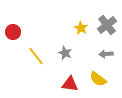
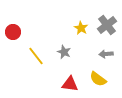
gray star: moved 1 px left, 1 px up
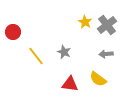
yellow star: moved 4 px right, 6 px up
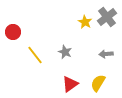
gray cross: moved 8 px up
gray star: moved 1 px right
yellow line: moved 1 px left, 1 px up
yellow semicircle: moved 4 px down; rotated 84 degrees clockwise
red triangle: rotated 42 degrees counterclockwise
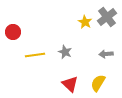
yellow line: rotated 60 degrees counterclockwise
red triangle: rotated 42 degrees counterclockwise
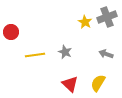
gray cross: rotated 18 degrees clockwise
red circle: moved 2 px left
gray arrow: rotated 24 degrees clockwise
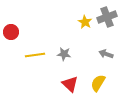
gray star: moved 1 px left, 2 px down; rotated 16 degrees counterclockwise
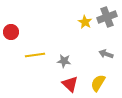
gray star: moved 7 px down
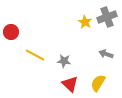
yellow line: rotated 36 degrees clockwise
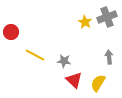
gray arrow: moved 3 px right, 3 px down; rotated 64 degrees clockwise
red triangle: moved 4 px right, 4 px up
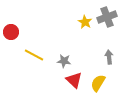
yellow line: moved 1 px left
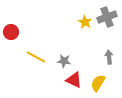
yellow line: moved 2 px right, 2 px down
red triangle: rotated 18 degrees counterclockwise
